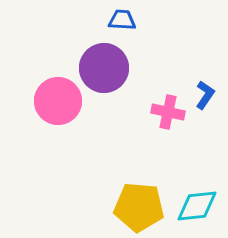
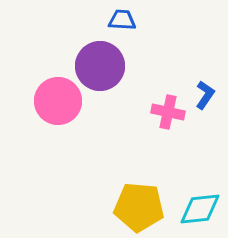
purple circle: moved 4 px left, 2 px up
cyan diamond: moved 3 px right, 3 px down
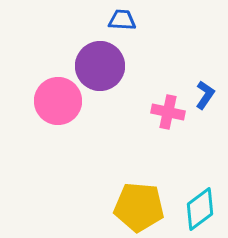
cyan diamond: rotated 30 degrees counterclockwise
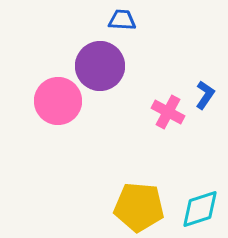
pink cross: rotated 16 degrees clockwise
cyan diamond: rotated 18 degrees clockwise
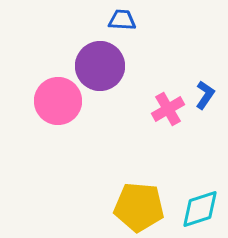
pink cross: moved 3 px up; rotated 32 degrees clockwise
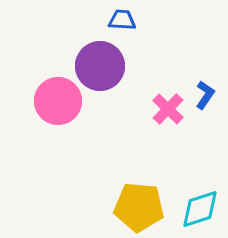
pink cross: rotated 16 degrees counterclockwise
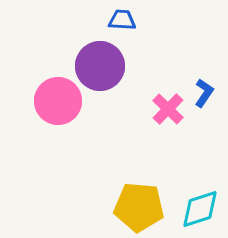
blue L-shape: moved 1 px left, 2 px up
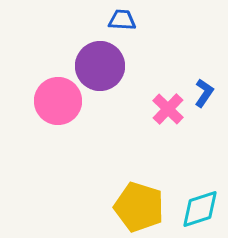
yellow pentagon: rotated 12 degrees clockwise
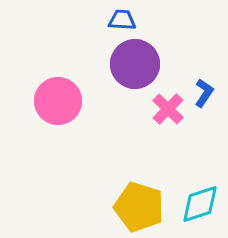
purple circle: moved 35 px right, 2 px up
cyan diamond: moved 5 px up
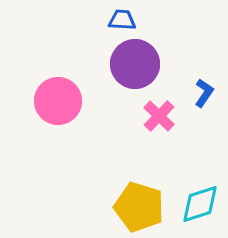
pink cross: moved 9 px left, 7 px down
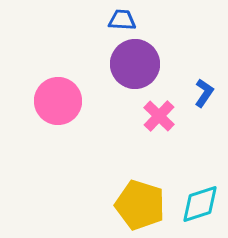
yellow pentagon: moved 1 px right, 2 px up
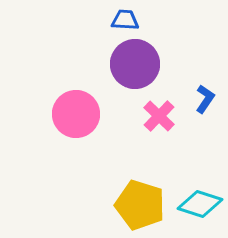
blue trapezoid: moved 3 px right
blue L-shape: moved 1 px right, 6 px down
pink circle: moved 18 px right, 13 px down
cyan diamond: rotated 36 degrees clockwise
